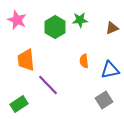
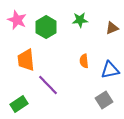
green hexagon: moved 9 px left
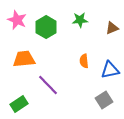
orange trapezoid: moved 2 px left, 1 px up; rotated 90 degrees clockwise
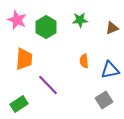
orange trapezoid: rotated 100 degrees clockwise
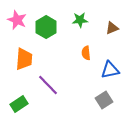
orange semicircle: moved 2 px right, 8 px up
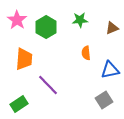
pink star: rotated 12 degrees clockwise
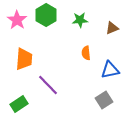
green hexagon: moved 12 px up
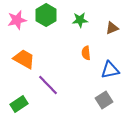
pink star: rotated 24 degrees clockwise
orange trapezoid: rotated 65 degrees counterclockwise
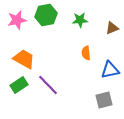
green hexagon: rotated 20 degrees clockwise
gray square: rotated 18 degrees clockwise
green rectangle: moved 19 px up
